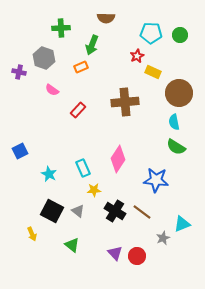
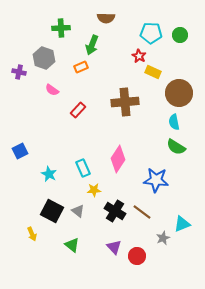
red star: moved 2 px right; rotated 16 degrees counterclockwise
purple triangle: moved 1 px left, 6 px up
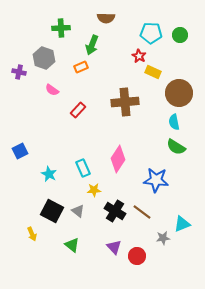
gray star: rotated 16 degrees clockwise
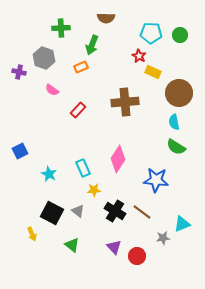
black square: moved 2 px down
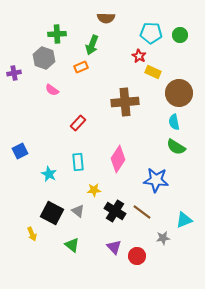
green cross: moved 4 px left, 6 px down
purple cross: moved 5 px left, 1 px down; rotated 24 degrees counterclockwise
red rectangle: moved 13 px down
cyan rectangle: moved 5 px left, 6 px up; rotated 18 degrees clockwise
cyan triangle: moved 2 px right, 4 px up
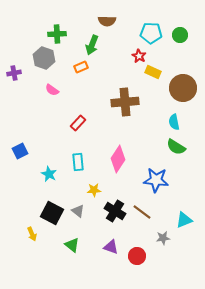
brown semicircle: moved 1 px right, 3 px down
brown circle: moved 4 px right, 5 px up
purple triangle: moved 3 px left; rotated 28 degrees counterclockwise
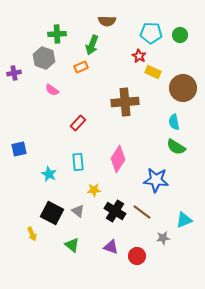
blue square: moved 1 px left, 2 px up; rotated 14 degrees clockwise
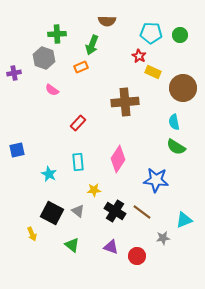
blue square: moved 2 px left, 1 px down
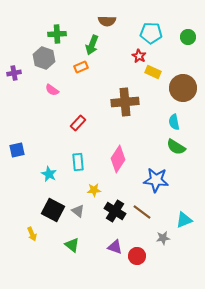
green circle: moved 8 px right, 2 px down
black square: moved 1 px right, 3 px up
purple triangle: moved 4 px right
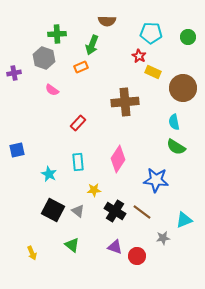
yellow arrow: moved 19 px down
